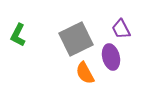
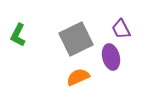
orange semicircle: moved 7 px left, 4 px down; rotated 95 degrees clockwise
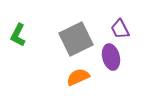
purple trapezoid: moved 1 px left
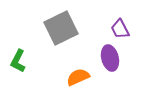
green L-shape: moved 26 px down
gray square: moved 15 px left, 11 px up
purple ellipse: moved 1 px left, 1 px down
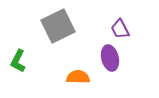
gray square: moved 3 px left, 2 px up
orange semicircle: rotated 25 degrees clockwise
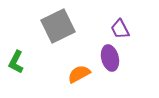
green L-shape: moved 2 px left, 1 px down
orange semicircle: moved 1 px right, 3 px up; rotated 30 degrees counterclockwise
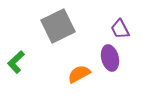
green L-shape: rotated 20 degrees clockwise
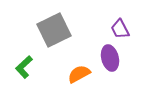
gray square: moved 4 px left, 4 px down
green L-shape: moved 8 px right, 5 px down
